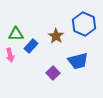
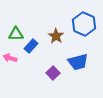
pink arrow: moved 3 px down; rotated 120 degrees clockwise
blue trapezoid: moved 1 px down
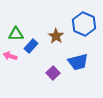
pink arrow: moved 2 px up
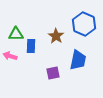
blue rectangle: rotated 40 degrees counterclockwise
blue trapezoid: moved 2 px up; rotated 65 degrees counterclockwise
purple square: rotated 32 degrees clockwise
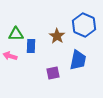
blue hexagon: moved 1 px down
brown star: moved 1 px right
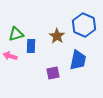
green triangle: rotated 14 degrees counterclockwise
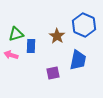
pink arrow: moved 1 px right, 1 px up
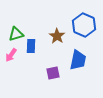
pink arrow: rotated 72 degrees counterclockwise
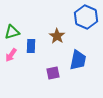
blue hexagon: moved 2 px right, 8 px up
green triangle: moved 4 px left, 2 px up
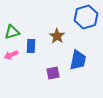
blue hexagon: rotated 20 degrees clockwise
pink arrow: rotated 32 degrees clockwise
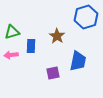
pink arrow: rotated 16 degrees clockwise
blue trapezoid: moved 1 px down
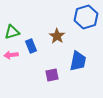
blue rectangle: rotated 24 degrees counterclockwise
purple square: moved 1 px left, 2 px down
